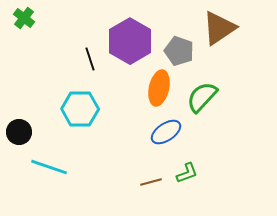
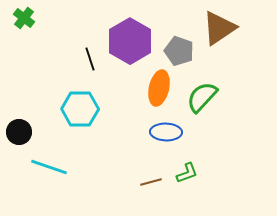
blue ellipse: rotated 36 degrees clockwise
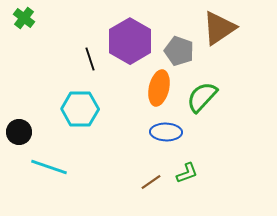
brown line: rotated 20 degrees counterclockwise
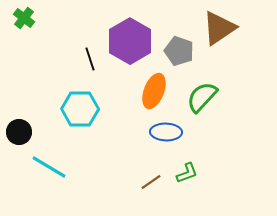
orange ellipse: moved 5 px left, 3 px down; rotated 8 degrees clockwise
cyan line: rotated 12 degrees clockwise
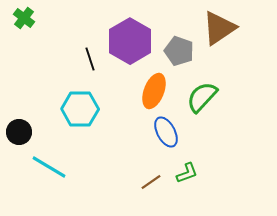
blue ellipse: rotated 60 degrees clockwise
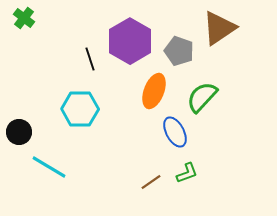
blue ellipse: moved 9 px right
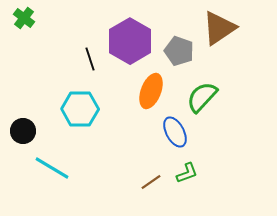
orange ellipse: moved 3 px left
black circle: moved 4 px right, 1 px up
cyan line: moved 3 px right, 1 px down
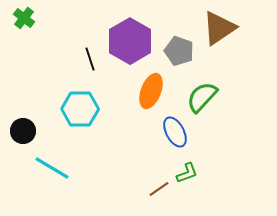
brown line: moved 8 px right, 7 px down
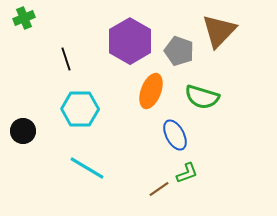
green cross: rotated 30 degrees clockwise
brown triangle: moved 3 px down; rotated 12 degrees counterclockwise
black line: moved 24 px left
green semicircle: rotated 116 degrees counterclockwise
blue ellipse: moved 3 px down
cyan line: moved 35 px right
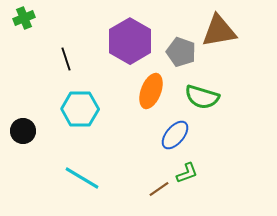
brown triangle: rotated 36 degrees clockwise
gray pentagon: moved 2 px right, 1 px down
blue ellipse: rotated 68 degrees clockwise
cyan line: moved 5 px left, 10 px down
